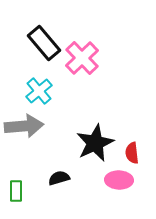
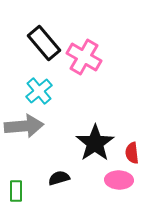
pink cross: moved 2 px right, 1 px up; rotated 16 degrees counterclockwise
black star: rotated 9 degrees counterclockwise
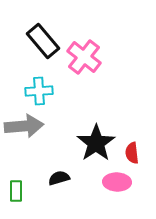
black rectangle: moved 1 px left, 2 px up
pink cross: rotated 8 degrees clockwise
cyan cross: rotated 36 degrees clockwise
black star: moved 1 px right
pink ellipse: moved 2 px left, 2 px down
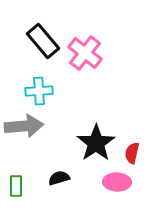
pink cross: moved 1 px right, 4 px up
red semicircle: rotated 20 degrees clockwise
green rectangle: moved 5 px up
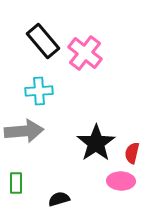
gray arrow: moved 5 px down
black semicircle: moved 21 px down
pink ellipse: moved 4 px right, 1 px up
green rectangle: moved 3 px up
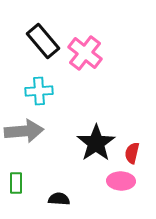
black semicircle: rotated 20 degrees clockwise
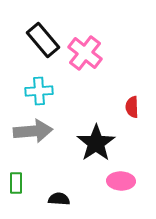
black rectangle: moved 1 px up
gray arrow: moved 9 px right
red semicircle: moved 46 px up; rotated 15 degrees counterclockwise
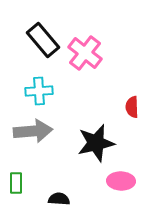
black star: rotated 21 degrees clockwise
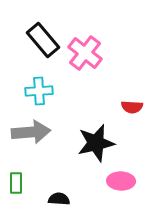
red semicircle: rotated 85 degrees counterclockwise
gray arrow: moved 2 px left, 1 px down
